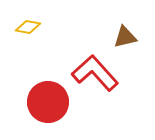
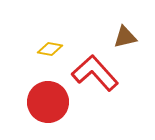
yellow diamond: moved 22 px right, 22 px down
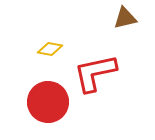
brown triangle: moved 19 px up
red L-shape: rotated 60 degrees counterclockwise
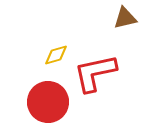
yellow diamond: moved 6 px right, 6 px down; rotated 25 degrees counterclockwise
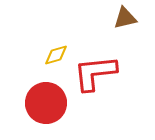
red L-shape: rotated 6 degrees clockwise
red circle: moved 2 px left, 1 px down
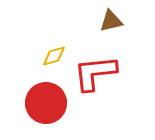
brown triangle: moved 14 px left, 3 px down
yellow diamond: moved 2 px left, 1 px down
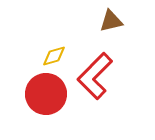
red L-shape: moved 3 px down; rotated 39 degrees counterclockwise
red circle: moved 9 px up
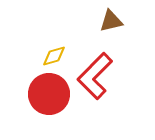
red circle: moved 3 px right
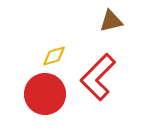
red L-shape: moved 3 px right, 1 px down
red circle: moved 4 px left
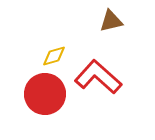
red L-shape: rotated 87 degrees clockwise
